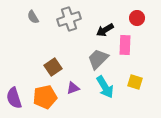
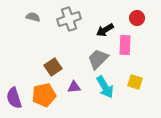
gray semicircle: rotated 136 degrees clockwise
purple triangle: moved 1 px right, 1 px up; rotated 16 degrees clockwise
orange pentagon: moved 1 px left, 2 px up
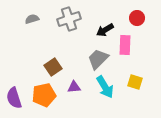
gray semicircle: moved 1 px left, 2 px down; rotated 32 degrees counterclockwise
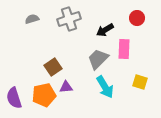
pink rectangle: moved 1 px left, 4 px down
yellow square: moved 5 px right
purple triangle: moved 8 px left
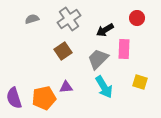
gray cross: rotated 15 degrees counterclockwise
brown square: moved 10 px right, 16 px up
cyan arrow: moved 1 px left
orange pentagon: moved 3 px down
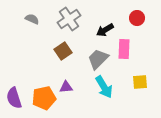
gray semicircle: rotated 40 degrees clockwise
yellow square: rotated 21 degrees counterclockwise
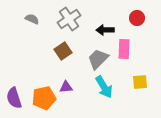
black arrow: rotated 30 degrees clockwise
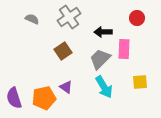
gray cross: moved 2 px up
black arrow: moved 2 px left, 2 px down
gray trapezoid: moved 2 px right
purple triangle: rotated 40 degrees clockwise
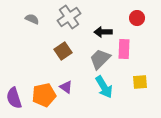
orange pentagon: moved 3 px up
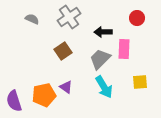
purple semicircle: moved 3 px down
